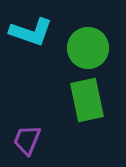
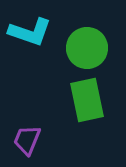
cyan L-shape: moved 1 px left
green circle: moved 1 px left
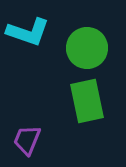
cyan L-shape: moved 2 px left
green rectangle: moved 1 px down
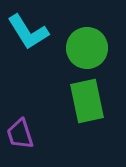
cyan L-shape: rotated 39 degrees clockwise
purple trapezoid: moved 7 px left, 6 px up; rotated 40 degrees counterclockwise
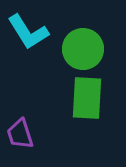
green circle: moved 4 px left, 1 px down
green rectangle: moved 3 px up; rotated 15 degrees clockwise
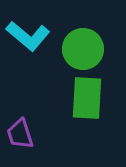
cyan L-shape: moved 4 px down; rotated 18 degrees counterclockwise
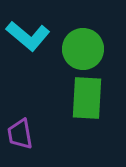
purple trapezoid: rotated 8 degrees clockwise
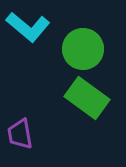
cyan L-shape: moved 9 px up
green rectangle: rotated 57 degrees counterclockwise
